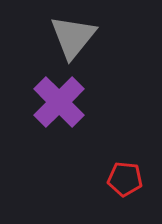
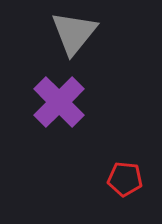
gray triangle: moved 1 px right, 4 px up
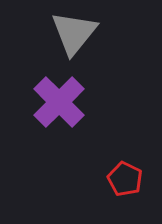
red pentagon: rotated 20 degrees clockwise
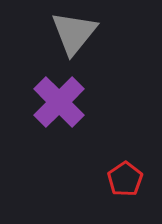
red pentagon: rotated 12 degrees clockwise
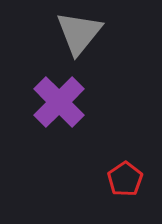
gray triangle: moved 5 px right
